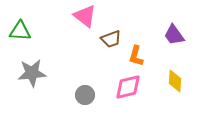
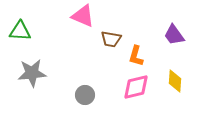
pink triangle: moved 2 px left; rotated 15 degrees counterclockwise
brown trapezoid: rotated 30 degrees clockwise
pink diamond: moved 8 px right
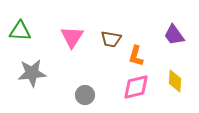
pink triangle: moved 11 px left, 21 px down; rotated 40 degrees clockwise
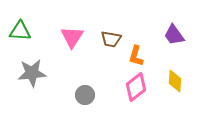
pink diamond: rotated 24 degrees counterclockwise
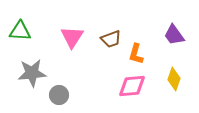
brown trapezoid: rotated 30 degrees counterclockwise
orange L-shape: moved 2 px up
yellow diamond: moved 1 px left, 2 px up; rotated 15 degrees clockwise
pink diamond: moved 4 px left, 1 px up; rotated 32 degrees clockwise
gray circle: moved 26 px left
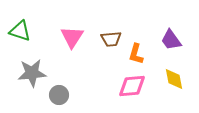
green triangle: rotated 15 degrees clockwise
purple trapezoid: moved 3 px left, 5 px down
brown trapezoid: rotated 15 degrees clockwise
yellow diamond: rotated 30 degrees counterclockwise
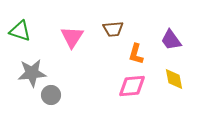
brown trapezoid: moved 2 px right, 10 px up
gray circle: moved 8 px left
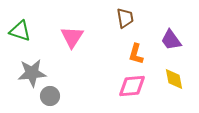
brown trapezoid: moved 12 px right, 11 px up; rotated 95 degrees counterclockwise
gray circle: moved 1 px left, 1 px down
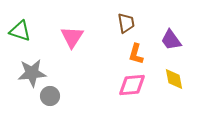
brown trapezoid: moved 1 px right, 5 px down
pink diamond: moved 1 px up
